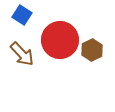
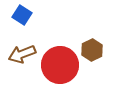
red circle: moved 25 px down
brown arrow: rotated 112 degrees clockwise
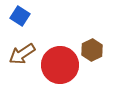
blue square: moved 2 px left, 1 px down
brown arrow: rotated 12 degrees counterclockwise
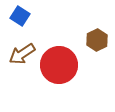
brown hexagon: moved 5 px right, 10 px up
red circle: moved 1 px left
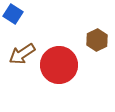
blue square: moved 7 px left, 2 px up
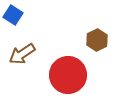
blue square: moved 1 px down
red circle: moved 9 px right, 10 px down
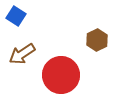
blue square: moved 3 px right, 1 px down
red circle: moved 7 px left
